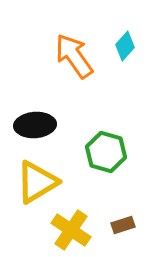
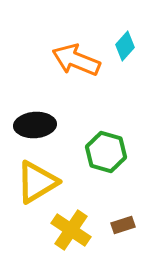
orange arrow: moved 2 px right, 4 px down; rotated 33 degrees counterclockwise
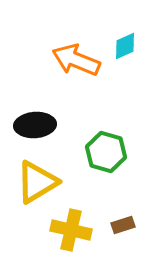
cyan diamond: rotated 24 degrees clockwise
yellow cross: rotated 21 degrees counterclockwise
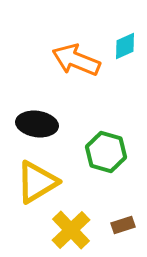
black ellipse: moved 2 px right, 1 px up; rotated 12 degrees clockwise
yellow cross: rotated 33 degrees clockwise
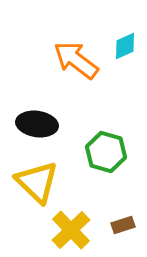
orange arrow: rotated 15 degrees clockwise
yellow triangle: rotated 45 degrees counterclockwise
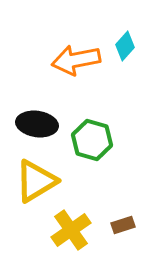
cyan diamond: rotated 24 degrees counterclockwise
orange arrow: rotated 48 degrees counterclockwise
green hexagon: moved 14 px left, 12 px up
yellow triangle: moved 1 px left, 1 px up; rotated 45 degrees clockwise
yellow cross: rotated 9 degrees clockwise
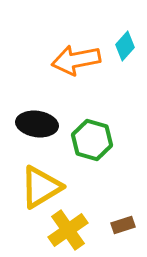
yellow triangle: moved 5 px right, 6 px down
yellow cross: moved 3 px left
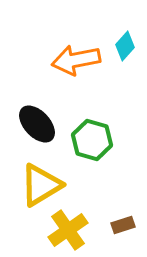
black ellipse: rotated 39 degrees clockwise
yellow triangle: moved 2 px up
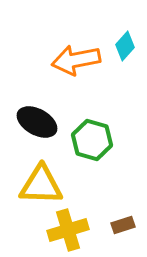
black ellipse: moved 2 px up; rotated 18 degrees counterclockwise
yellow triangle: rotated 33 degrees clockwise
yellow cross: rotated 18 degrees clockwise
